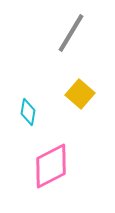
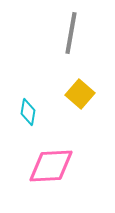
gray line: rotated 21 degrees counterclockwise
pink diamond: rotated 24 degrees clockwise
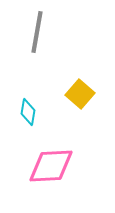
gray line: moved 34 px left, 1 px up
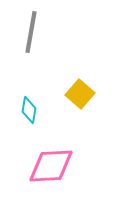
gray line: moved 6 px left
cyan diamond: moved 1 px right, 2 px up
